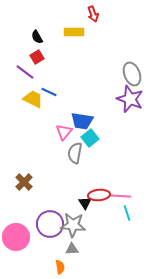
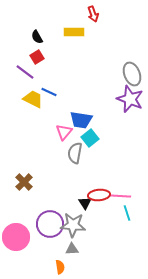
blue trapezoid: moved 1 px left, 1 px up
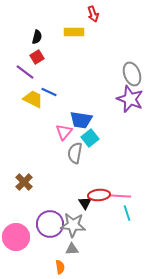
black semicircle: rotated 136 degrees counterclockwise
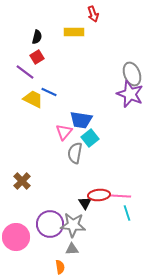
purple star: moved 5 px up
brown cross: moved 2 px left, 1 px up
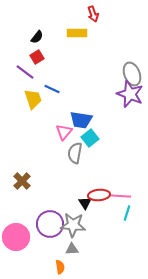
yellow rectangle: moved 3 px right, 1 px down
black semicircle: rotated 24 degrees clockwise
blue line: moved 3 px right, 3 px up
yellow trapezoid: rotated 45 degrees clockwise
cyan line: rotated 35 degrees clockwise
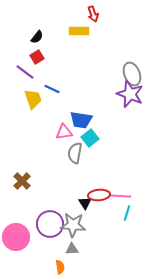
yellow rectangle: moved 2 px right, 2 px up
pink triangle: rotated 42 degrees clockwise
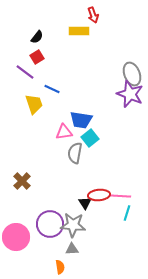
red arrow: moved 1 px down
yellow trapezoid: moved 1 px right, 5 px down
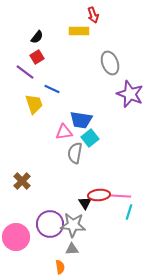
gray ellipse: moved 22 px left, 11 px up
cyan line: moved 2 px right, 1 px up
